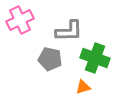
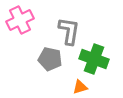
gray L-shape: rotated 80 degrees counterclockwise
green cross: moved 1 px left, 1 px down
orange triangle: moved 3 px left
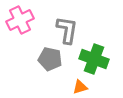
gray L-shape: moved 2 px left, 1 px up
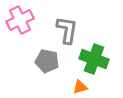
gray pentagon: moved 3 px left, 2 px down
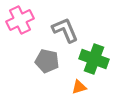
gray L-shape: moved 2 px left; rotated 32 degrees counterclockwise
orange triangle: moved 1 px left
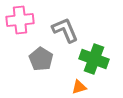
pink cross: rotated 20 degrees clockwise
gray pentagon: moved 6 px left, 2 px up; rotated 20 degrees clockwise
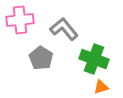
gray L-shape: moved 1 px left, 1 px up; rotated 16 degrees counterclockwise
gray pentagon: moved 1 px up
orange triangle: moved 22 px right
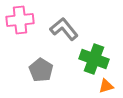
gray pentagon: moved 12 px down
orange triangle: moved 5 px right, 1 px up
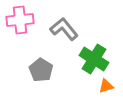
green cross: rotated 12 degrees clockwise
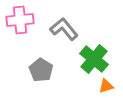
green cross: rotated 8 degrees clockwise
